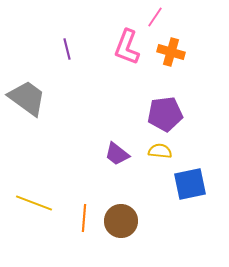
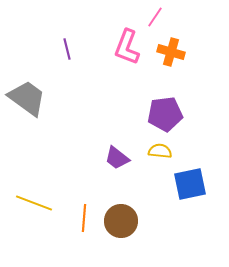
purple trapezoid: moved 4 px down
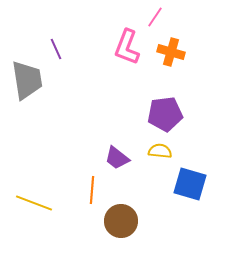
purple line: moved 11 px left; rotated 10 degrees counterclockwise
gray trapezoid: moved 18 px up; rotated 45 degrees clockwise
blue square: rotated 28 degrees clockwise
orange line: moved 8 px right, 28 px up
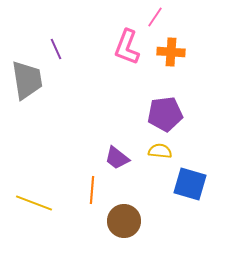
orange cross: rotated 12 degrees counterclockwise
brown circle: moved 3 px right
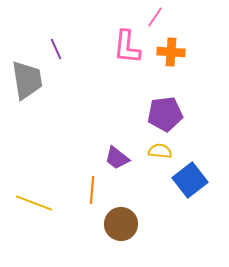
pink L-shape: rotated 15 degrees counterclockwise
blue square: moved 4 px up; rotated 36 degrees clockwise
brown circle: moved 3 px left, 3 px down
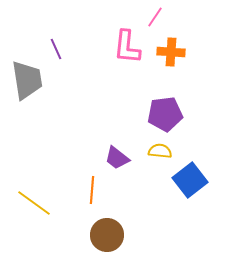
yellow line: rotated 15 degrees clockwise
brown circle: moved 14 px left, 11 px down
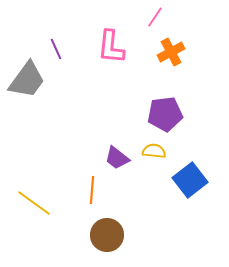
pink L-shape: moved 16 px left
orange cross: rotated 32 degrees counterclockwise
gray trapezoid: rotated 45 degrees clockwise
yellow semicircle: moved 6 px left
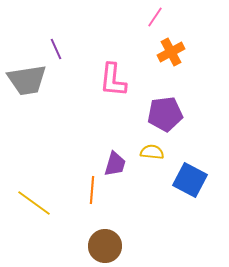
pink L-shape: moved 2 px right, 33 px down
gray trapezoid: rotated 45 degrees clockwise
yellow semicircle: moved 2 px left, 1 px down
purple trapezoid: moved 2 px left, 6 px down; rotated 112 degrees counterclockwise
blue square: rotated 24 degrees counterclockwise
brown circle: moved 2 px left, 11 px down
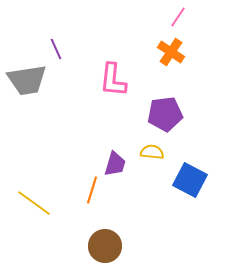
pink line: moved 23 px right
orange cross: rotated 28 degrees counterclockwise
orange line: rotated 12 degrees clockwise
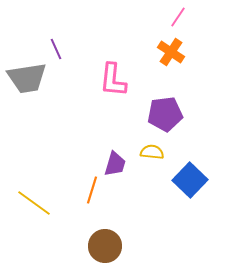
gray trapezoid: moved 2 px up
blue square: rotated 16 degrees clockwise
